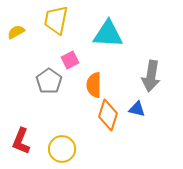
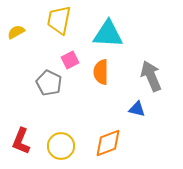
yellow trapezoid: moved 3 px right
gray arrow: rotated 148 degrees clockwise
gray pentagon: moved 2 px down; rotated 10 degrees counterclockwise
orange semicircle: moved 7 px right, 13 px up
orange diamond: moved 28 px down; rotated 52 degrees clockwise
yellow circle: moved 1 px left, 3 px up
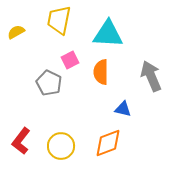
blue triangle: moved 14 px left
red L-shape: rotated 16 degrees clockwise
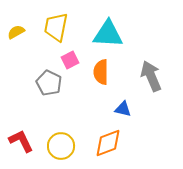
yellow trapezoid: moved 3 px left, 7 px down
red L-shape: rotated 116 degrees clockwise
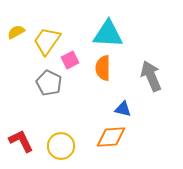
yellow trapezoid: moved 9 px left, 14 px down; rotated 24 degrees clockwise
orange semicircle: moved 2 px right, 4 px up
orange diamond: moved 3 px right, 6 px up; rotated 16 degrees clockwise
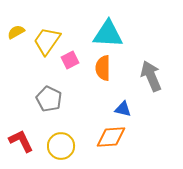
gray pentagon: moved 16 px down
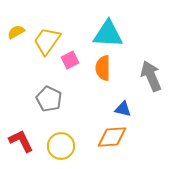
orange diamond: moved 1 px right
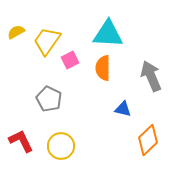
orange diamond: moved 36 px right, 3 px down; rotated 40 degrees counterclockwise
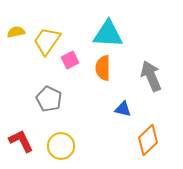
yellow semicircle: rotated 18 degrees clockwise
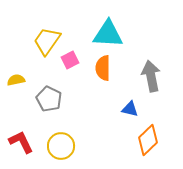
yellow semicircle: moved 48 px down
gray arrow: rotated 12 degrees clockwise
blue triangle: moved 7 px right
red L-shape: moved 1 px down
